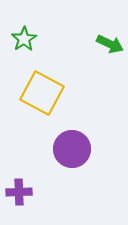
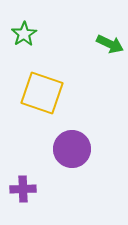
green star: moved 5 px up
yellow square: rotated 9 degrees counterclockwise
purple cross: moved 4 px right, 3 px up
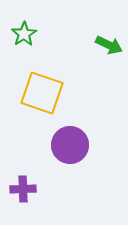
green arrow: moved 1 px left, 1 px down
purple circle: moved 2 px left, 4 px up
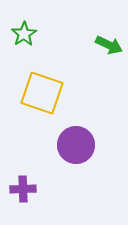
purple circle: moved 6 px right
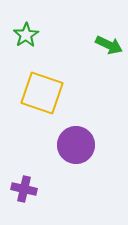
green star: moved 2 px right, 1 px down
purple cross: moved 1 px right; rotated 15 degrees clockwise
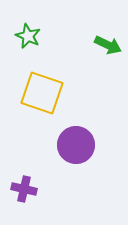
green star: moved 2 px right, 1 px down; rotated 15 degrees counterclockwise
green arrow: moved 1 px left
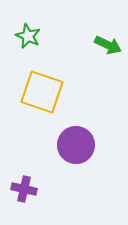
yellow square: moved 1 px up
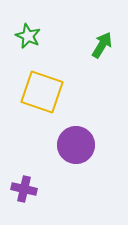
green arrow: moved 6 px left; rotated 84 degrees counterclockwise
